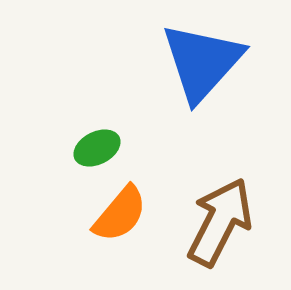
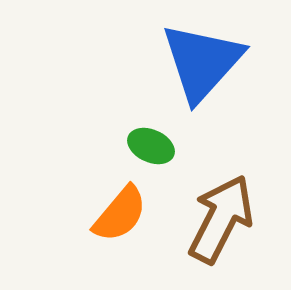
green ellipse: moved 54 px right, 2 px up; rotated 51 degrees clockwise
brown arrow: moved 1 px right, 3 px up
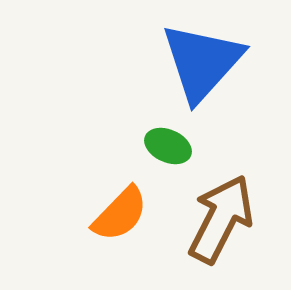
green ellipse: moved 17 px right
orange semicircle: rotated 4 degrees clockwise
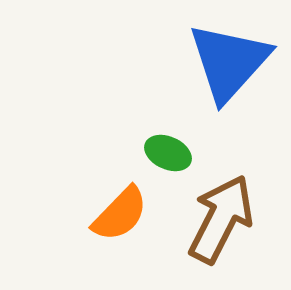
blue triangle: moved 27 px right
green ellipse: moved 7 px down
